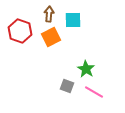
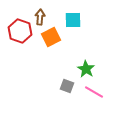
brown arrow: moved 9 px left, 3 px down
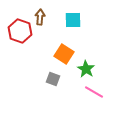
orange square: moved 13 px right, 17 px down; rotated 30 degrees counterclockwise
gray square: moved 14 px left, 7 px up
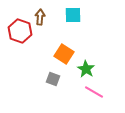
cyan square: moved 5 px up
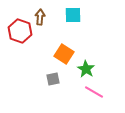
gray square: rotated 32 degrees counterclockwise
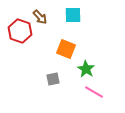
brown arrow: rotated 133 degrees clockwise
orange square: moved 2 px right, 5 px up; rotated 12 degrees counterclockwise
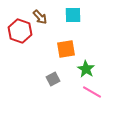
orange square: rotated 30 degrees counterclockwise
gray square: rotated 16 degrees counterclockwise
pink line: moved 2 px left
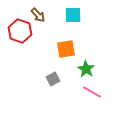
brown arrow: moved 2 px left, 2 px up
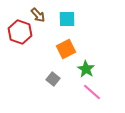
cyan square: moved 6 px left, 4 px down
red hexagon: moved 1 px down
orange square: rotated 18 degrees counterclockwise
gray square: rotated 24 degrees counterclockwise
pink line: rotated 12 degrees clockwise
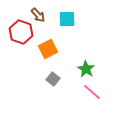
red hexagon: moved 1 px right
orange square: moved 18 px left
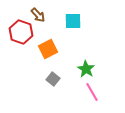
cyan square: moved 6 px right, 2 px down
pink line: rotated 18 degrees clockwise
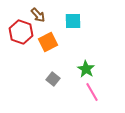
orange square: moved 7 px up
